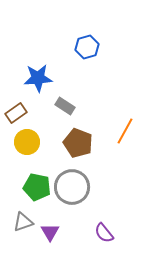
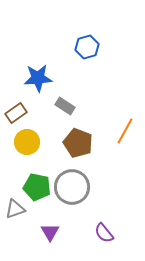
gray triangle: moved 8 px left, 13 px up
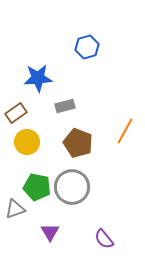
gray rectangle: rotated 48 degrees counterclockwise
purple semicircle: moved 6 px down
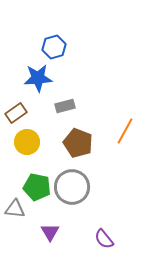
blue hexagon: moved 33 px left
gray triangle: rotated 25 degrees clockwise
